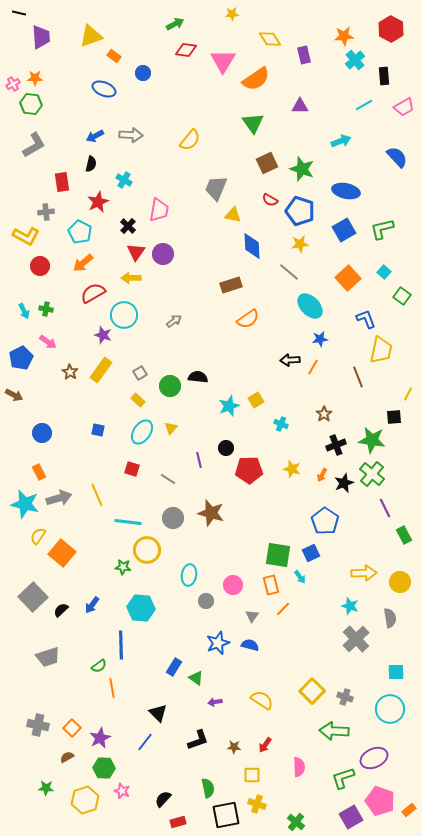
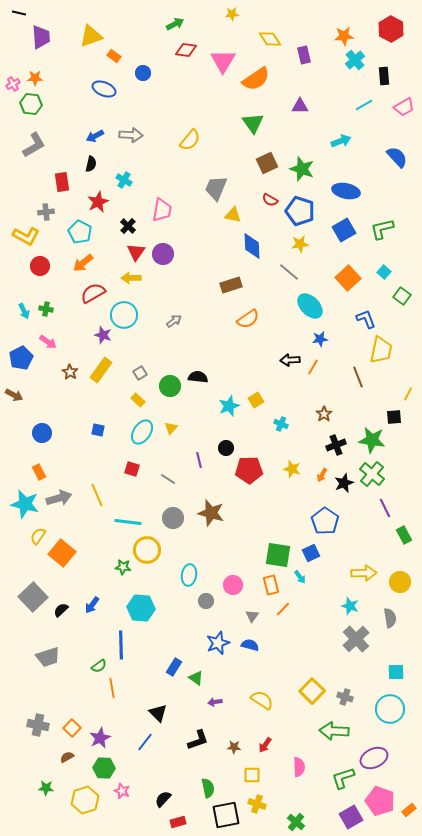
pink trapezoid at (159, 210): moved 3 px right
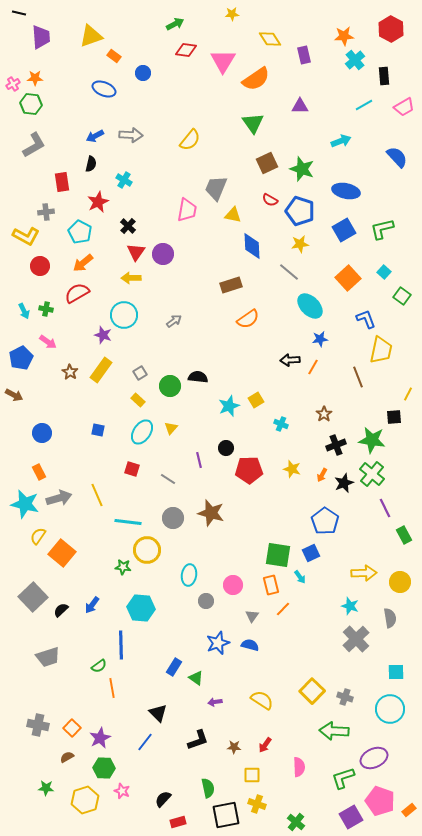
pink trapezoid at (162, 210): moved 25 px right
red semicircle at (93, 293): moved 16 px left
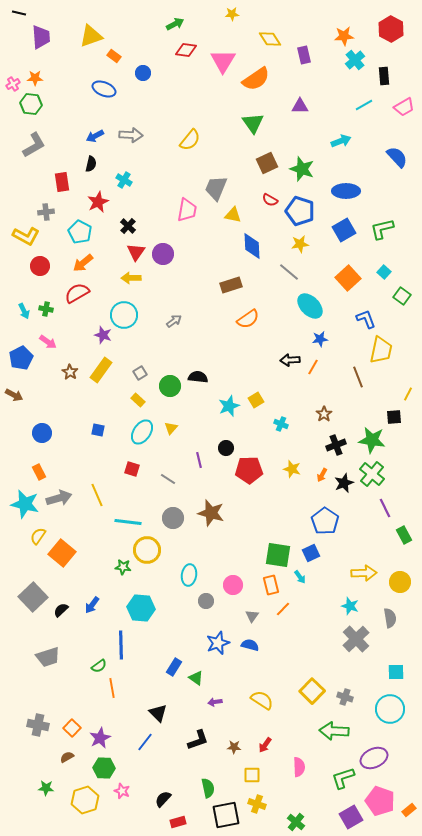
blue ellipse at (346, 191): rotated 12 degrees counterclockwise
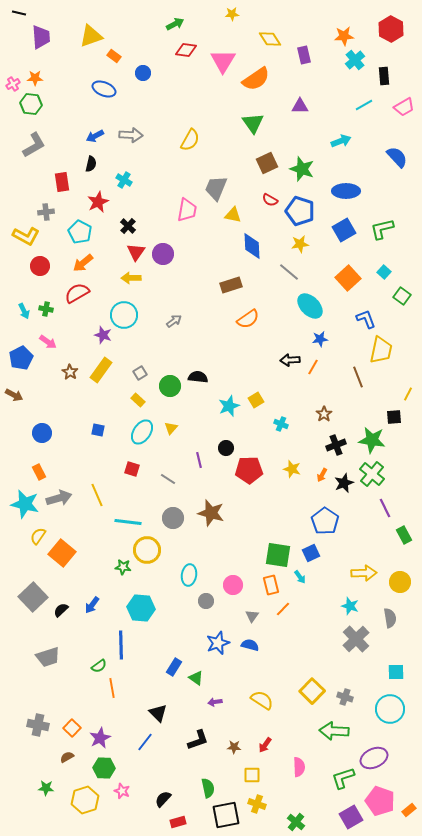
yellow semicircle at (190, 140): rotated 10 degrees counterclockwise
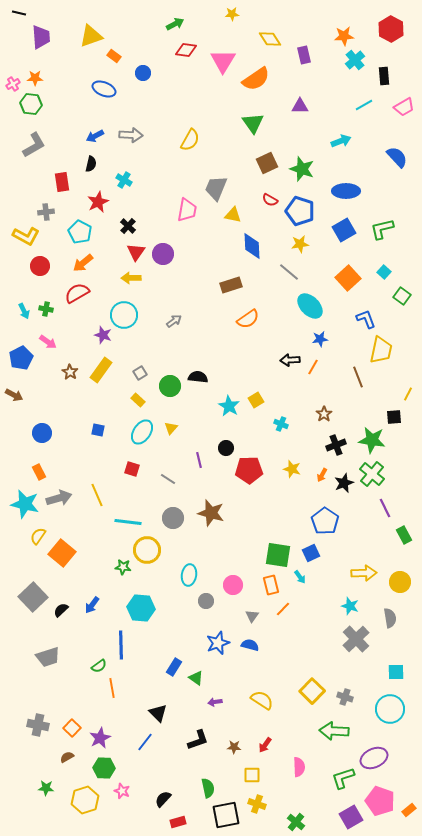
cyan star at (229, 406): rotated 20 degrees counterclockwise
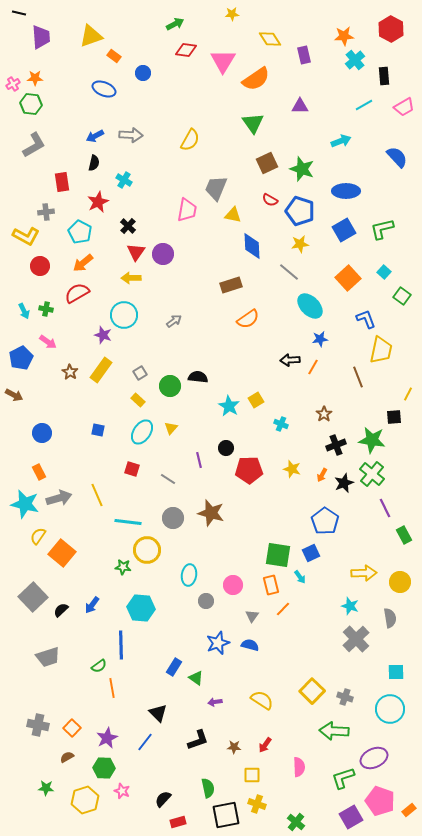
black semicircle at (91, 164): moved 3 px right, 1 px up
purple star at (100, 738): moved 7 px right
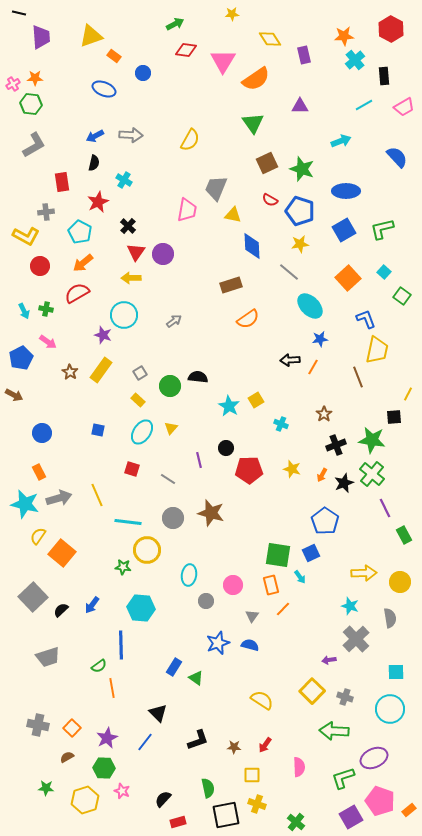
yellow trapezoid at (381, 350): moved 4 px left
purple arrow at (215, 702): moved 114 px right, 42 px up
